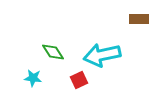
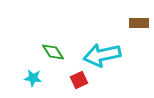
brown rectangle: moved 4 px down
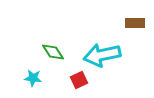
brown rectangle: moved 4 px left
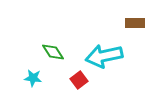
cyan arrow: moved 2 px right, 1 px down
red square: rotated 12 degrees counterclockwise
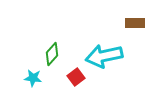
green diamond: moved 1 px left, 2 px down; rotated 75 degrees clockwise
red square: moved 3 px left, 3 px up
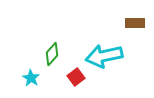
cyan star: moved 2 px left; rotated 24 degrees clockwise
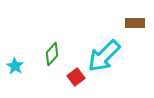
cyan arrow: rotated 33 degrees counterclockwise
cyan star: moved 16 px left, 12 px up
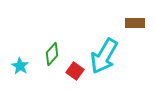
cyan arrow: rotated 15 degrees counterclockwise
cyan star: moved 5 px right
red square: moved 1 px left, 6 px up; rotated 18 degrees counterclockwise
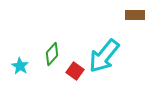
brown rectangle: moved 8 px up
cyan arrow: rotated 9 degrees clockwise
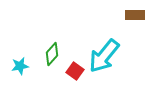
cyan star: rotated 30 degrees clockwise
